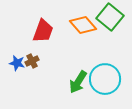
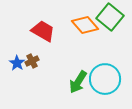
orange diamond: moved 2 px right
red trapezoid: rotated 80 degrees counterclockwise
blue star: rotated 21 degrees clockwise
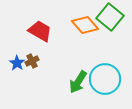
red trapezoid: moved 3 px left
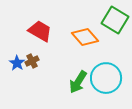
green square: moved 5 px right, 3 px down; rotated 8 degrees counterclockwise
orange diamond: moved 12 px down
cyan circle: moved 1 px right, 1 px up
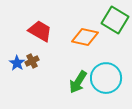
orange diamond: rotated 36 degrees counterclockwise
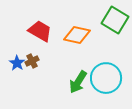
orange diamond: moved 8 px left, 2 px up
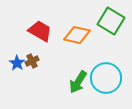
green square: moved 4 px left, 1 px down
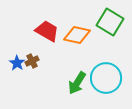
green square: moved 1 px left, 1 px down
red trapezoid: moved 7 px right
green arrow: moved 1 px left, 1 px down
